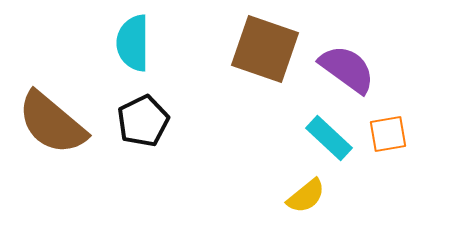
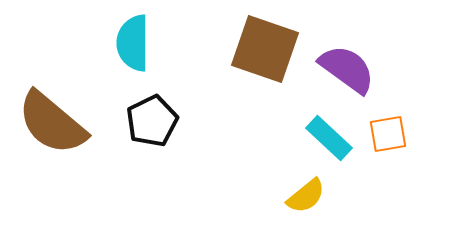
black pentagon: moved 9 px right
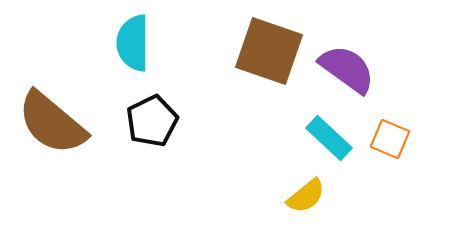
brown square: moved 4 px right, 2 px down
orange square: moved 2 px right, 5 px down; rotated 33 degrees clockwise
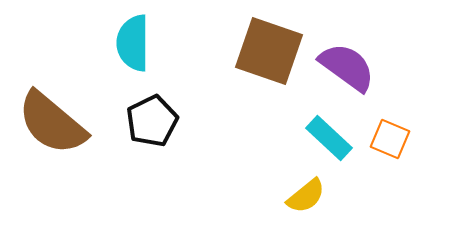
purple semicircle: moved 2 px up
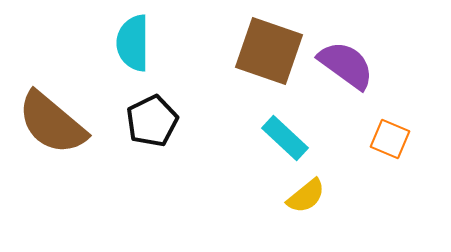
purple semicircle: moved 1 px left, 2 px up
cyan rectangle: moved 44 px left
